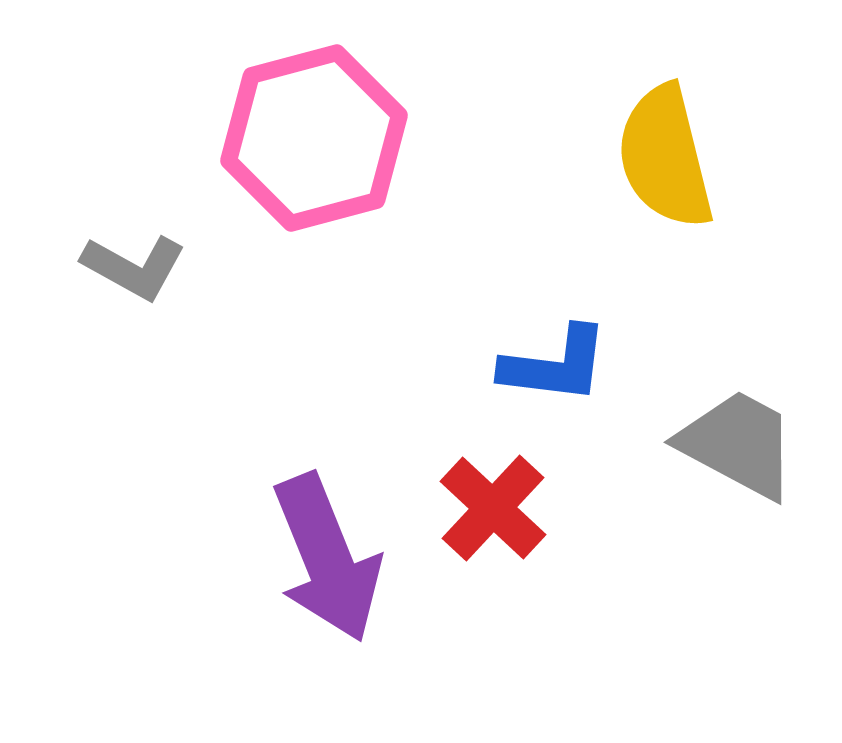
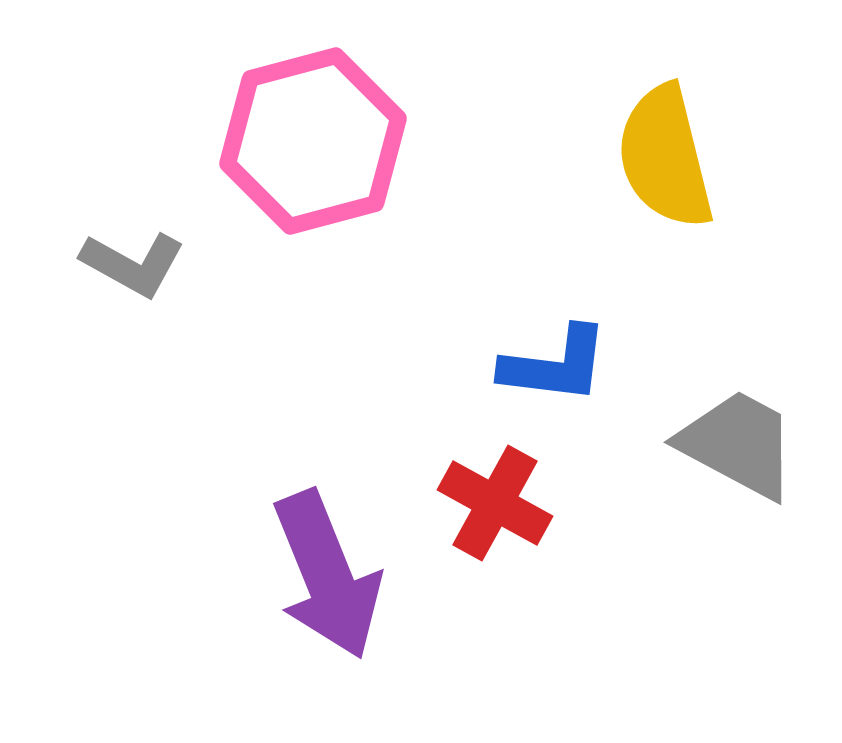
pink hexagon: moved 1 px left, 3 px down
gray L-shape: moved 1 px left, 3 px up
red cross: moved 2 px right, 5 px up; rotated 14 degrees counterclockwise
purple arrow: moved 17 px down
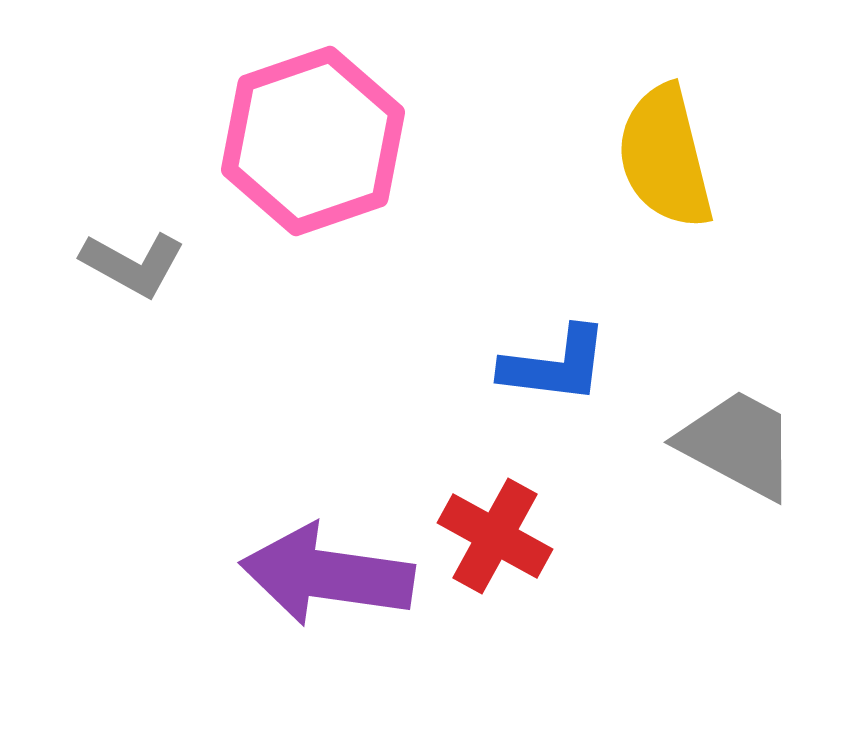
pink hexagon: rotated 4 degrees counterclockwise
red cross: moved 33 px down
purple arrow: rotated 120 degrees clockwise
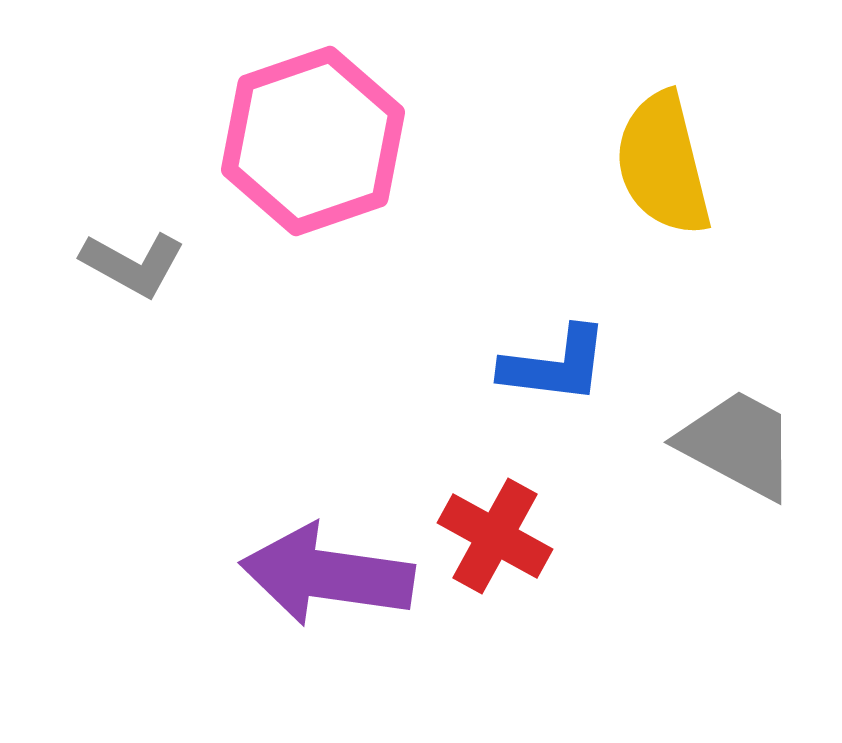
yellow semicircle: moved 2 px left, 7 px down
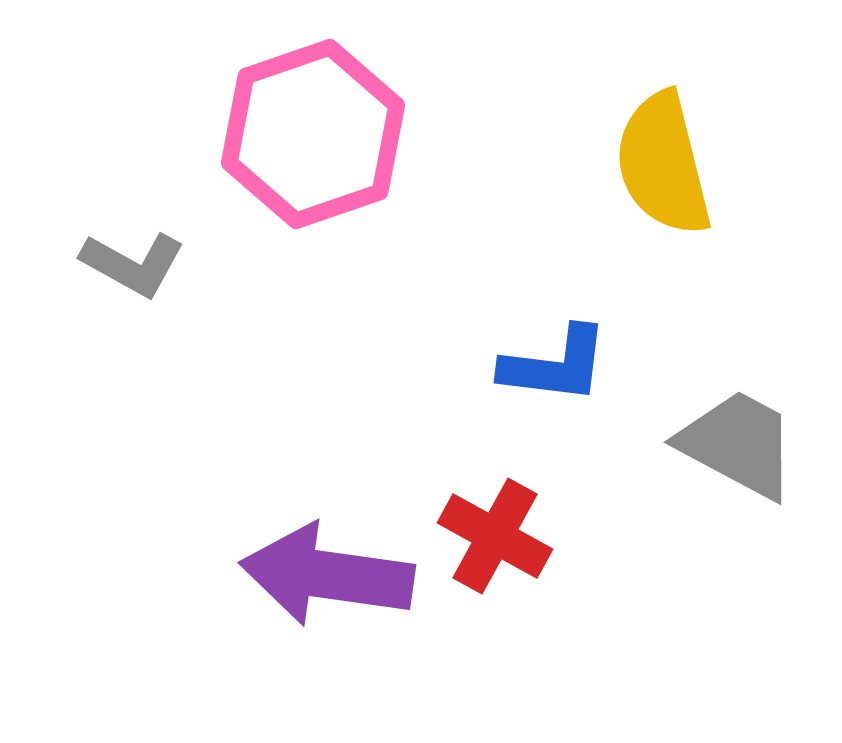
pink hexagon: moved 7 px up
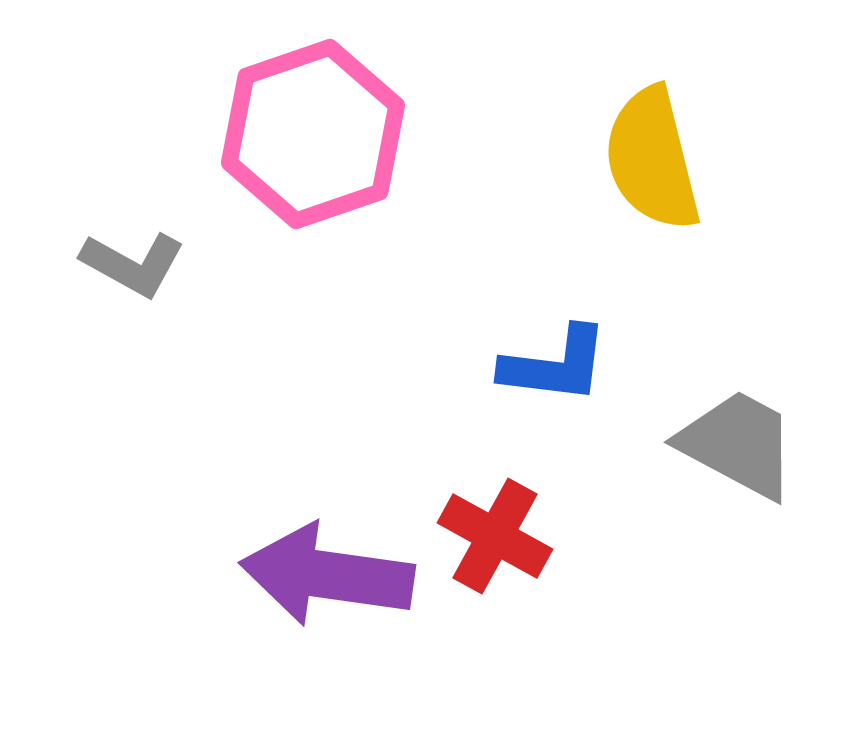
yellow semicircle: moved 11 px left, 5 px up
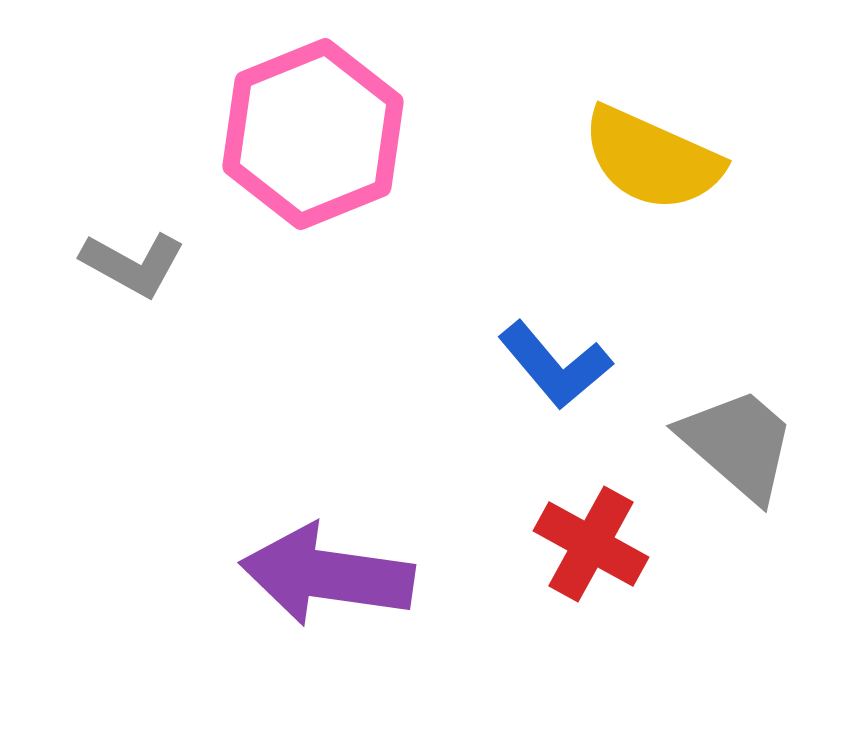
pink hexagon: rotated 3 degrees counterclockwise
yellow semicircle: rotated 52 degrees counterclockwise
blue L-shape: rotated 43 degrees clockwise
gray trapezoid: rotated 13 degrees clockwise
red cross: moved 96 px right, 8 px down
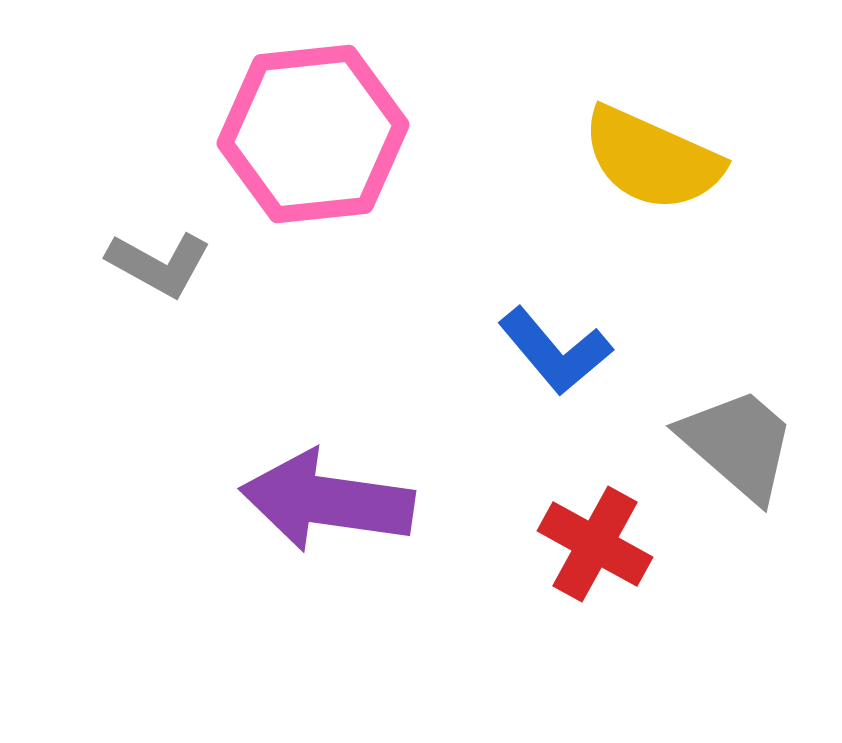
pink hexagon: rotated 16 degrees clockwise
gray L-shape: moved 26 px right
blue L-shape: moved 14 px up
red cross: moved 4 px right
purple arrow: moved 74 px up
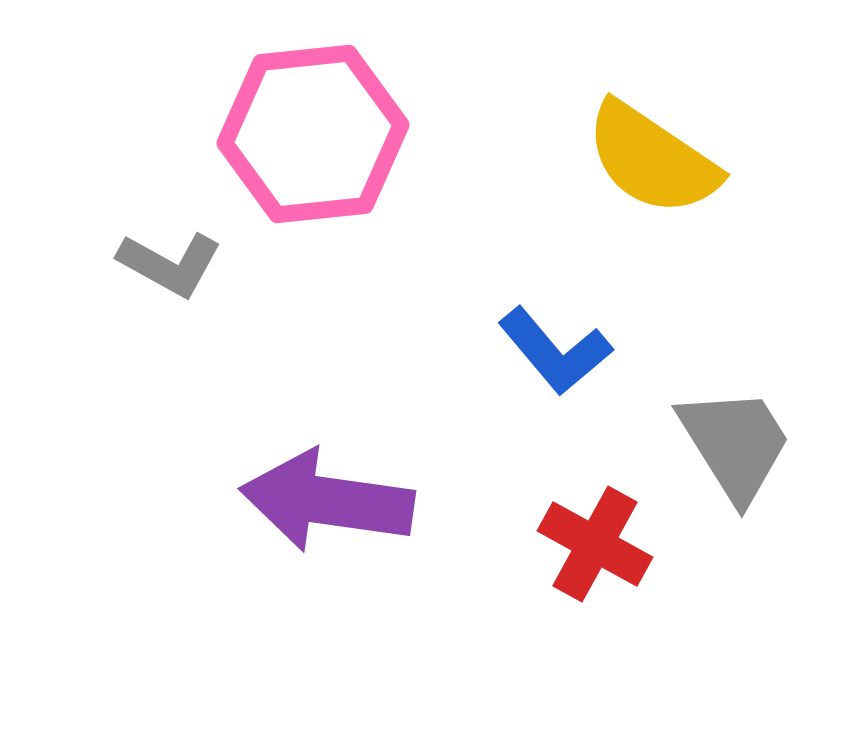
yellow semicircle: rotated 10 degrees clockwise
gray L-shape: moved 11 px right
gray trapezoid: moved 3 px left; rotated 17 degrees clockwise
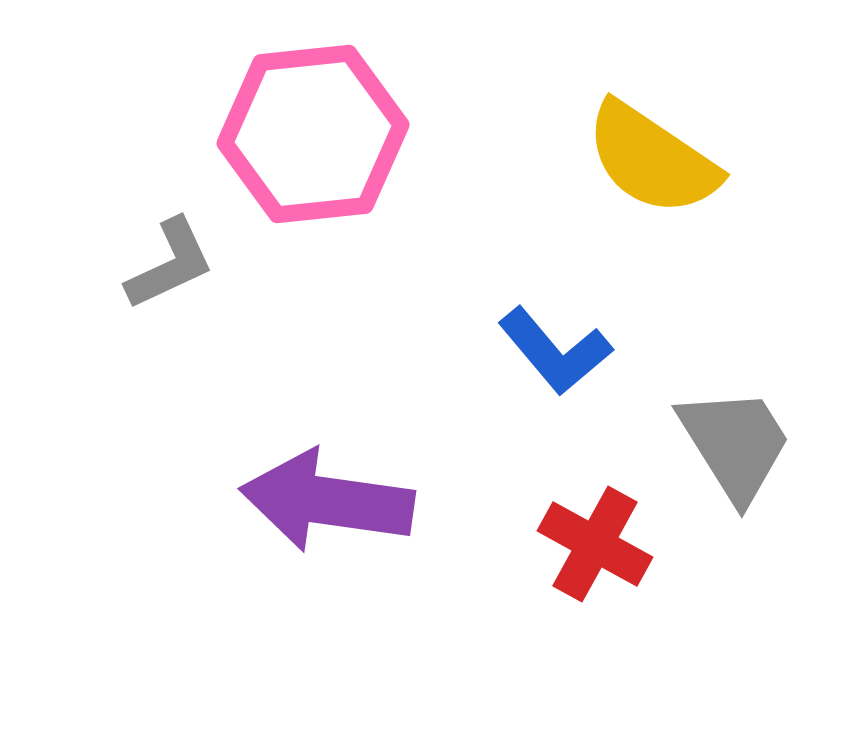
gray L-shape: rotated 54 degrees counterclockwise
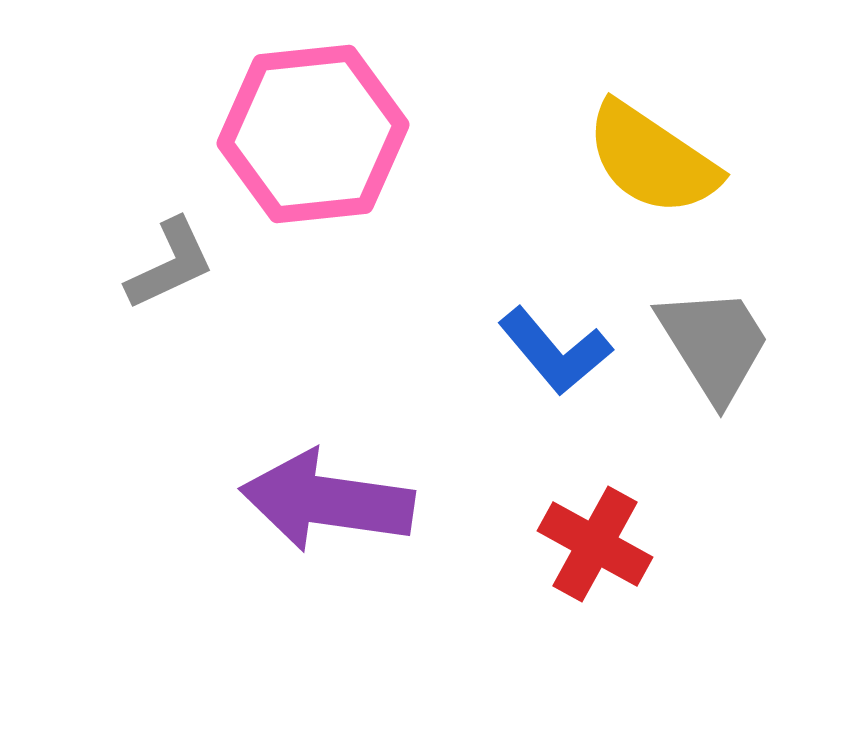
gray trapezoid: moved 21 px left, 100 px up
